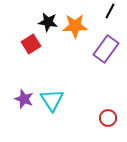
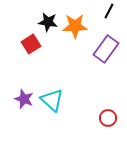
black line: moved 1 px left
cyan triangle: rotated 15 degrees counterclockwise
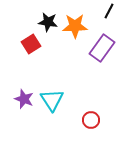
purple rectangle: moved 4 px left, 1 px up
cyan triangle: rotated 15 degrees clockwise
red circle: moved 17 px left, 2 px down
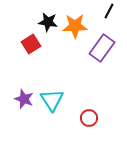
red circle: moved 2 px left, 2 px up
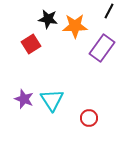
black star: moved 3 px up
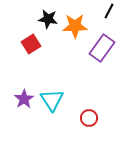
purple star: rotated 18 degrees clockwise
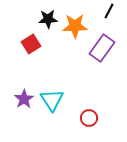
black star: rotated 12 degrees counterclockwise
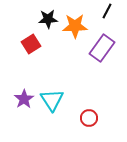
black line: moved 2 px left
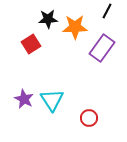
orange star: moved 1 px down
purple star: rotated 12 degrees counterclockwise
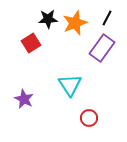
black line: moved 7 px down
orange star: moved 4 px up; rotated 20 degrees counterclockwise
red square: moved 1 px up
cyan triangle: moved 18 px right, 15 px up
